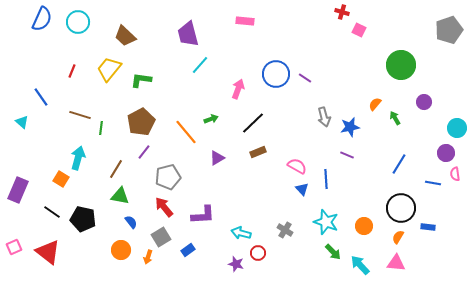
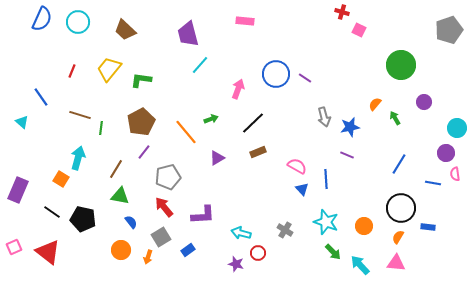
brown trapezoid at (125, 36): moved 6 px up
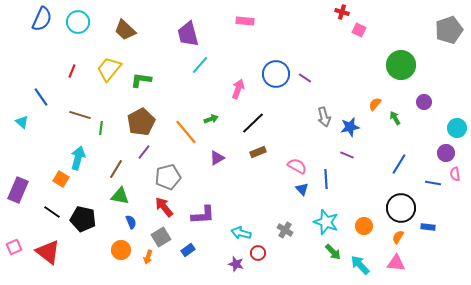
blue semicircle at (131, 222): rotated 16 degrees clockwise
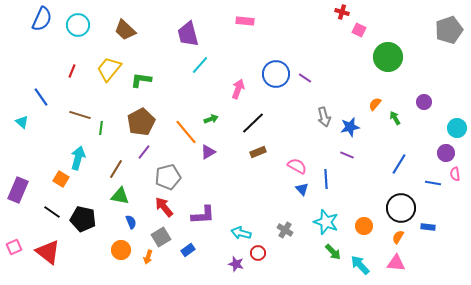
cyan circle at (78, 22): moved 3 px down
green circle at (401, 65): moved 13 px left, 8 px up
purple triangle at (217, 158): moved 9 px left, 6 px up
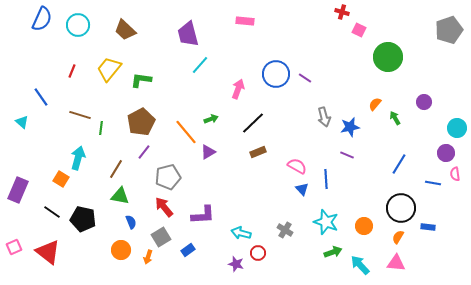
green arrow at (333, 252): rotated 66 degrees counterclockwise
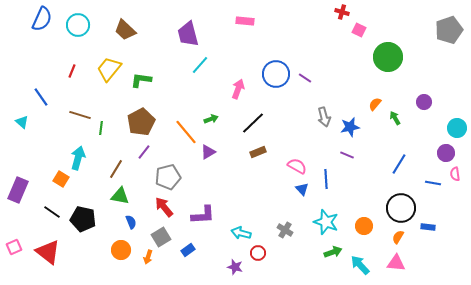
purple star at (236, 264): moved 1 px left, 3 px down
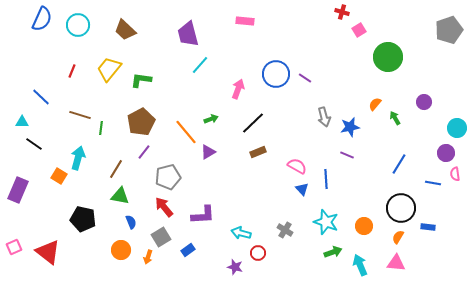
pink square at (359, 30): rotated 32 degrees clockwise
blue line at (41, 97): rotated 12 degrees counterclockwise
cyan triangle at (22, 122): rotated 40 degrees counterclockwise
orange square at (61, 179): moved 2 px left, 3 px up
black line at (52, 212): moved 18 px left, 68 px up
cyan arrow at (360, 265): rotated 20 degrees clockwise
